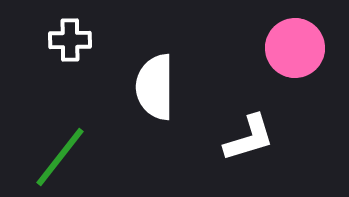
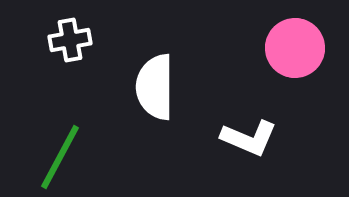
white cross: rotated 9 degrees counterclockwise
white L-shape: rotated 40 degrees clockwise
green line: rotated 10 degrees counterclockwise
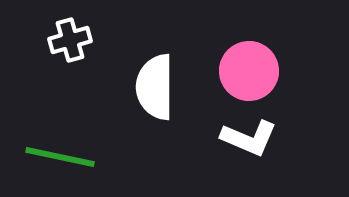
white cross: rotated 6 degrees counterclockwise
pink circle: moved 46 px left, 23 px down
green line: rotated 74 degrees clockwise
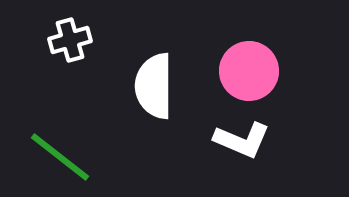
white semicircle: moved 1 px left, 1 px up
white L-shape: moved 7 px left, 2 px down
green line: rotated 26 degrees clockwise
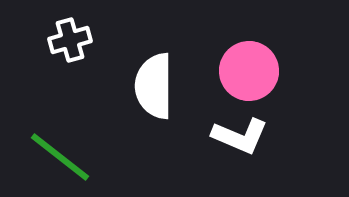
white L-shape: moved 2 px left, 4 px up
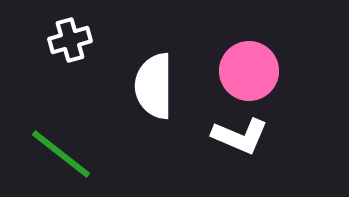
green line: moved 1 px right, 3 px up
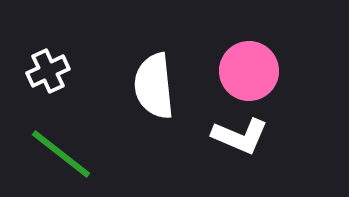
white cross: moved 22 px left, 31 px down; rotated 9 degrees counterclockwise
white semicircle: rotated 6 degrees counterclockwise
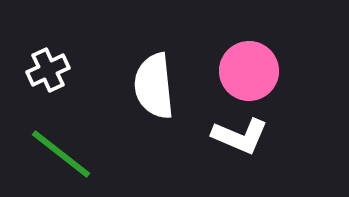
white cross: moved 1 px up
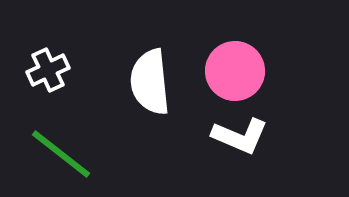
pink circle: moved 14 px left
white semicircle: moved 4 px left, 4 px up
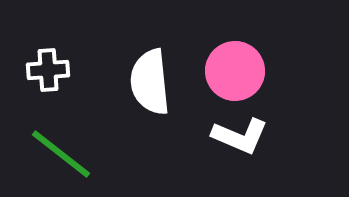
white cross: rotated 21 degrees clockwise
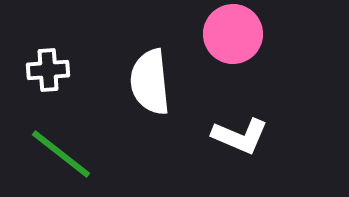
pink circle: moved 2 px left, 37 px up
